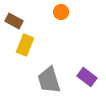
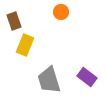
brown rectangle: rotated 42 degrees clockwise
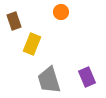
yellow rectangle: moved 7 px right, 1 px up
purple rectangle: rotated 30 degrees clockwise
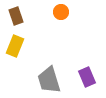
brown rectangle: moved 2 px right, 5 px up
yellow rectangle: moved 17 px left, 2 px down
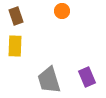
orange circle: moved 1 px right, 1 px up
yellow rectangle: rotated 20 degrees counterclockwise
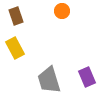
yellow rectangle: moved 2 px down; rotated 30 degrees counterclockwise
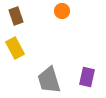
purple rectangle: rotated 36 degrees clockwise
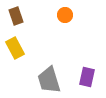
orange circle: moved 3 px right, 4 px down
